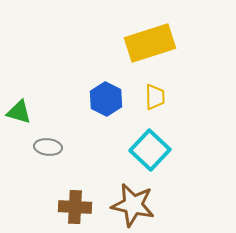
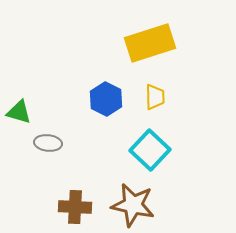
gray ellipse: moved 4 px up
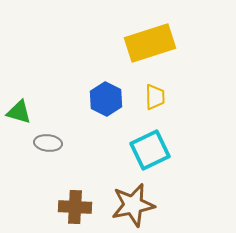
cyan square: rotated 21 degrees clockwise
brown star: rotated 24 degrees counterclockwise
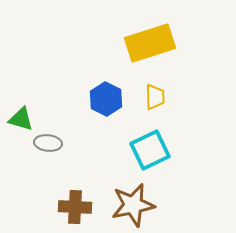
green triangle: moved 2 px right, 7 px down
